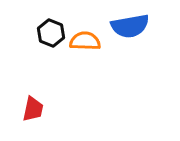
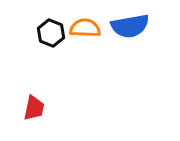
orange semicircle: moved 13 px up
red trapezoid: moved 1 px right, 1 px up
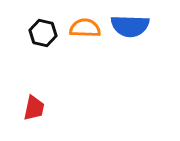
blue semicircle: rotated 12 degrees clockwise
black hexagon: moved 8 px left; rotated 8 degrees counterclockwise
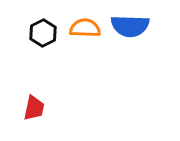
black hexagon: rotated 20 degrees clockwise
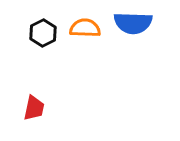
blue semicircle: moved 3 px right, 3 px up
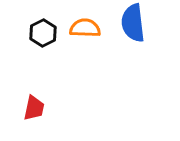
blue semicircle: rotated 81 degrees clockwise
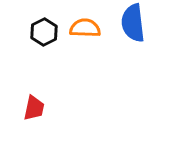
black hexagon: moved 1 px right, 1 px up
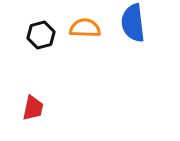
black hexagon: moved 3 px left, 3 px down; rotated 12 degrees clockwise
red trapezoid: moved 1 px left
